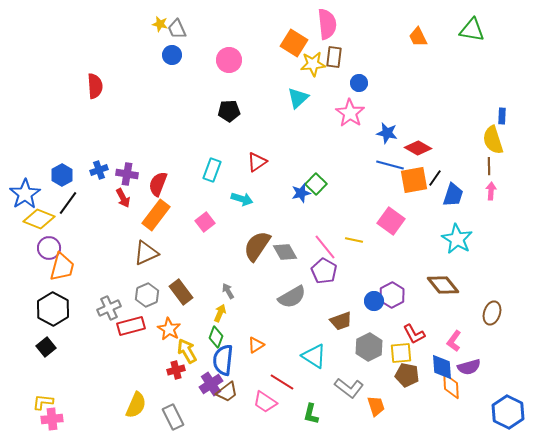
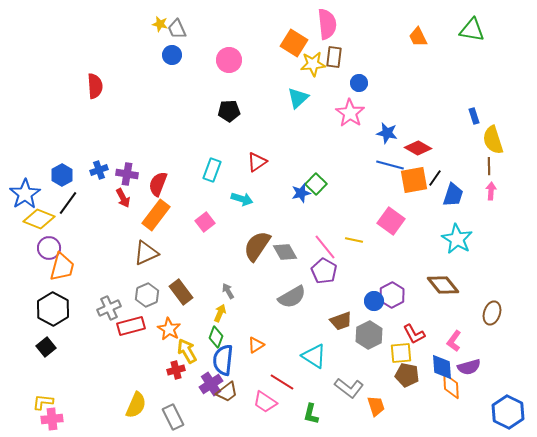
blue rectangle at (502, 116): moved 28 px left; rotated 21 degrees counterclockwise
gray hexagon at (369, 347): moved 12 px up
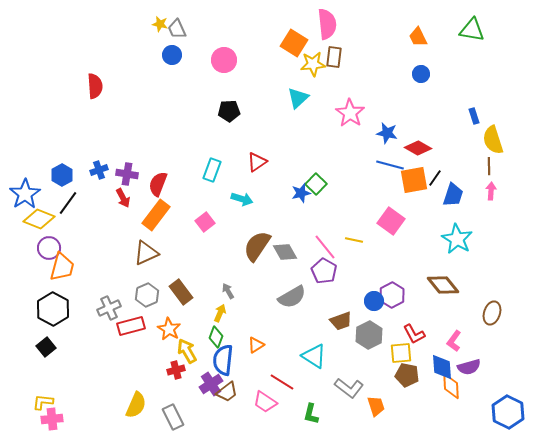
pink circle at (229, 60): moved 5 px left
blue circle at (359, 83): moved 62 px right, 9 px up
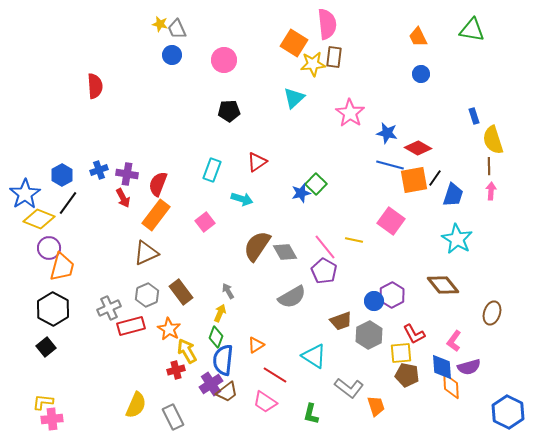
cyan triangle at (298, 98): moved 4 px left
red line at (282, 382): moved 7 px left, 7 px up
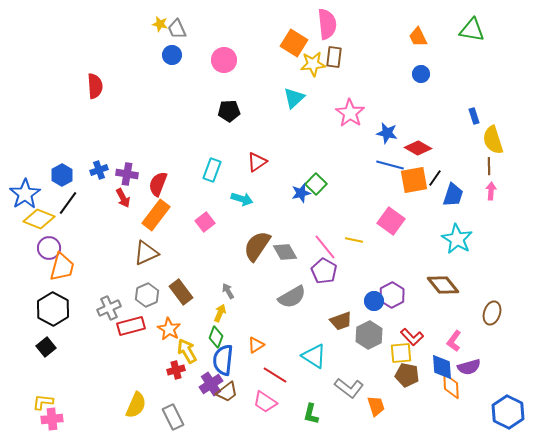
red L-shape at (414, 334): moved 2 px left, 3 px down; rotated 15 degrees counterclockwise
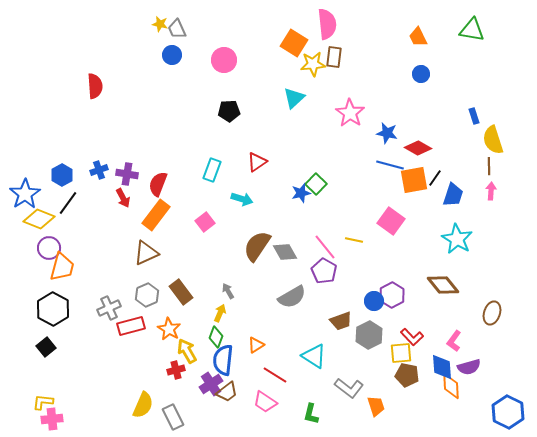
yellow semicircle at (136, 405): moved 7 px right
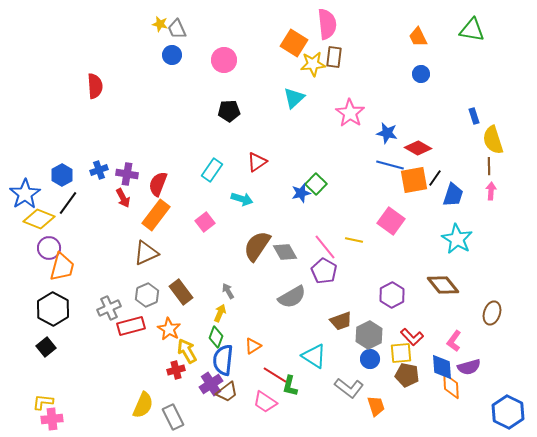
cyan rectangle at (212, 170): rotated 15 degrees clockwise
blue circle at (374, 301): moved 4 px left, 58 px down
orange triangle at (256, 345): moved 3 px left, 1 px down
green L-shape at (311, 414): moved 21 px left, 28 px up
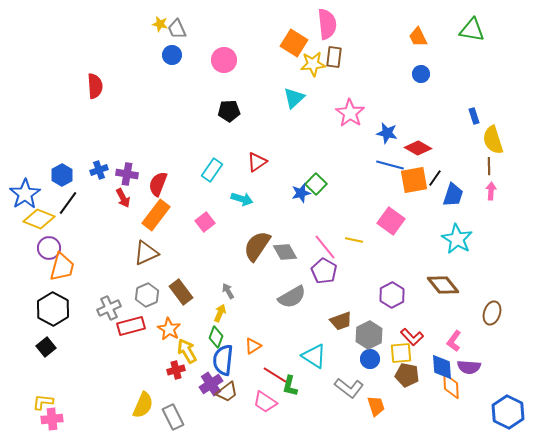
purple semicircle at (469, 367): rotated 20 degrees clockwise
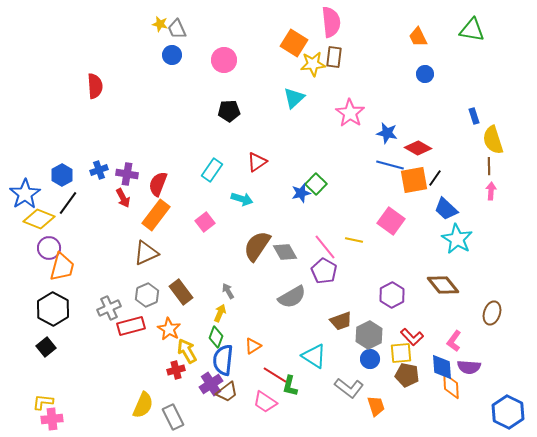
pink semicircle at (327, 24): moved 4 px right, 2 px up
blue circle at (421, 74): moved 4 px right
blue trapezoid at (453, 195): moved 7 px left, 14 px down; rotated 115 degrees clockwise
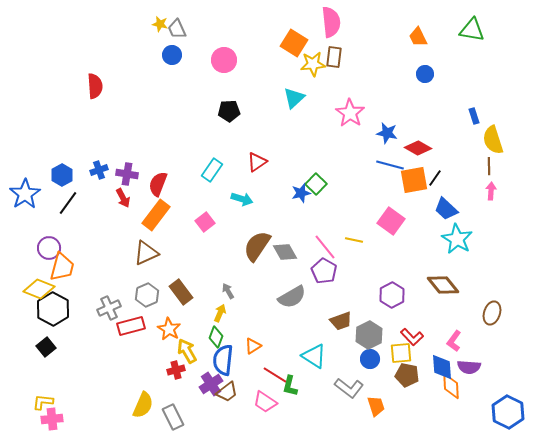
yellow diamond at (39, 219): moved 70 px down
